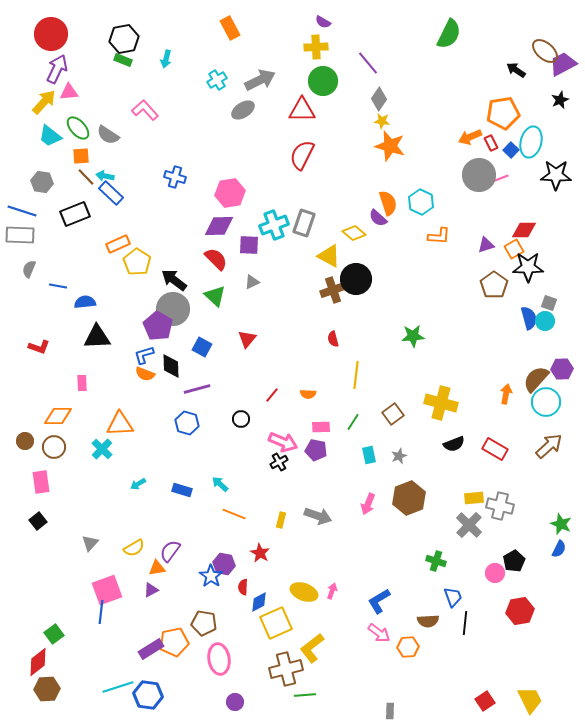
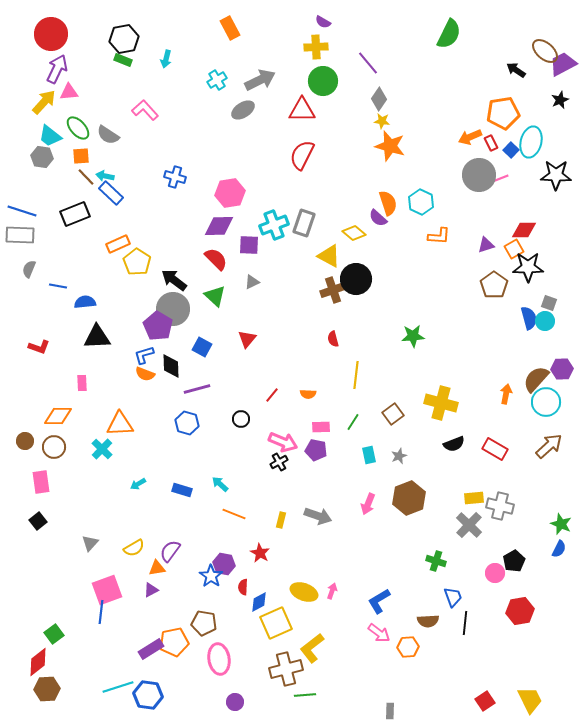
gray hexagon at (42, 182): moved 25 px up
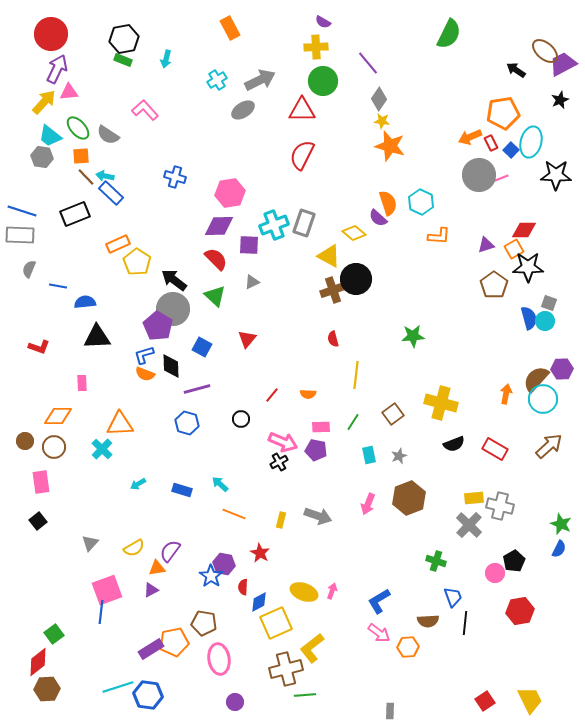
cyan circle at (546, 402): moved 3 px left, 3 px up
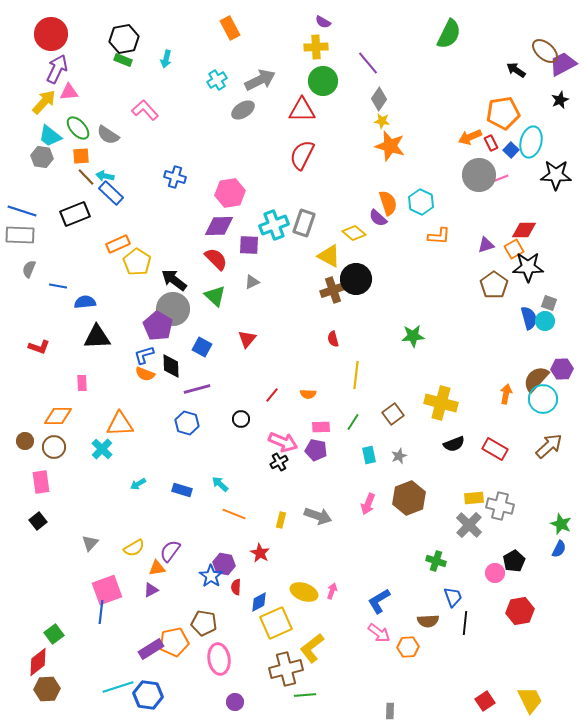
red semicircle at (243, 587): moved 7 px left
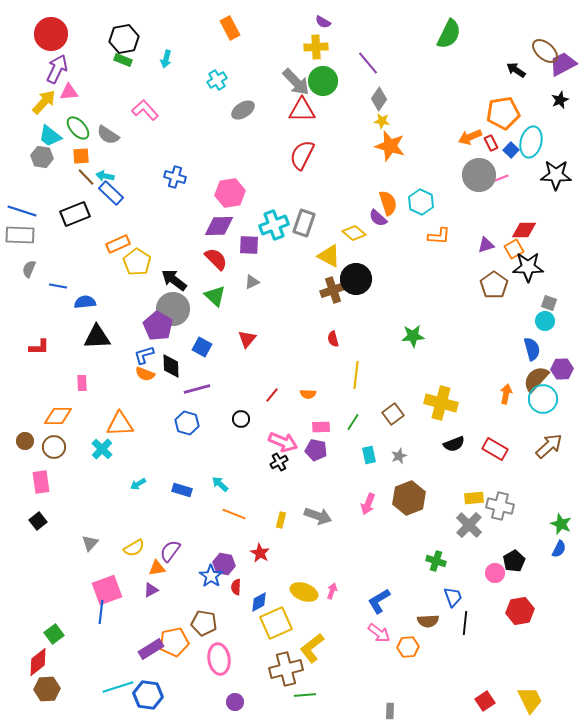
gray arrow at (260, 80): moved 36 px right, 2 px down; rotated 72 degrees clockwise
blue semicircle at (529, 318): moved 3 px right, 31 px down
red L-shape at (39, 347): rotated 20 degrees counterclockwise
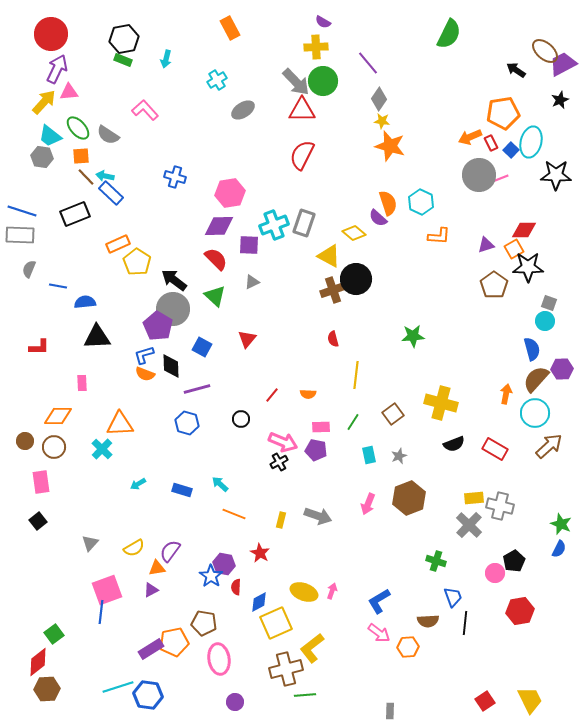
cyan circle at (543, 399): moved 8 px left, 14 px down
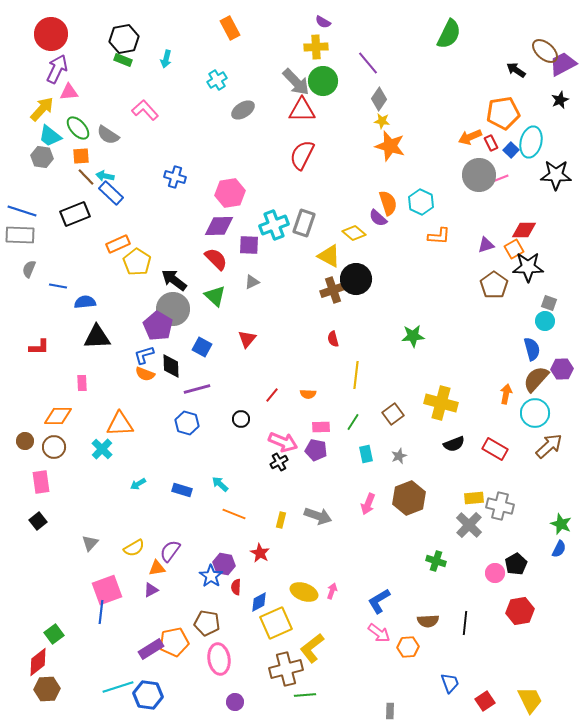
yellow arrow at (44, 102): moved 2 px left, 7 px down
cyan rectangle at (369, 455): moved 3 px left, 1 px up
black pentagon at (514, 561): moved 2 px right, 3 px down
blue trapezoid at (453, 597): moved 3 px left, 86 px down
brown pentagon at (204, 623): moved 3 px right
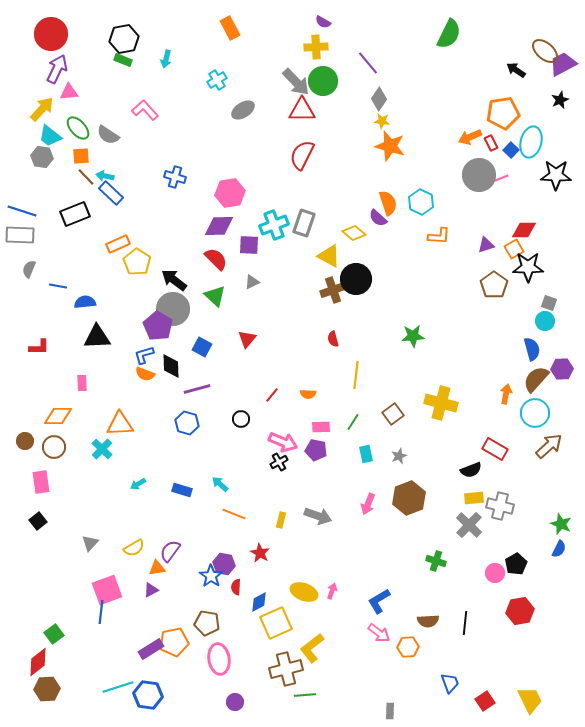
black semicircle at (454, 444): moved 17 px right, 26 px down
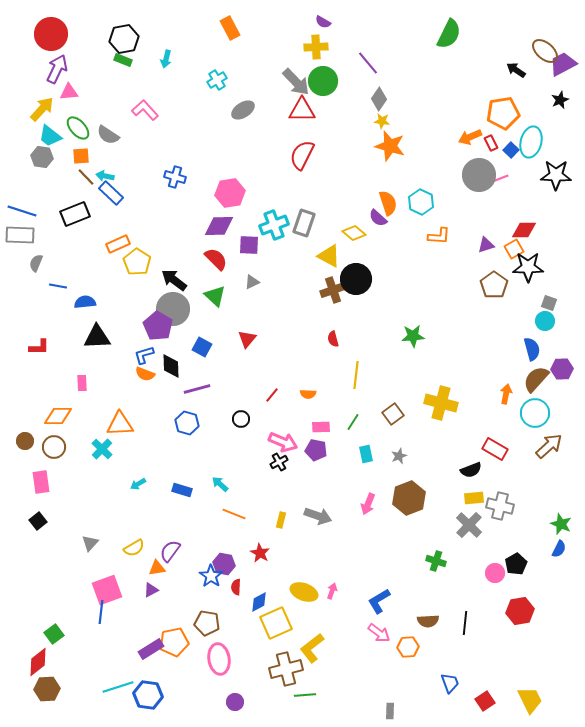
gray semicircle at (29, 269): moved 7 px right, 6 px up
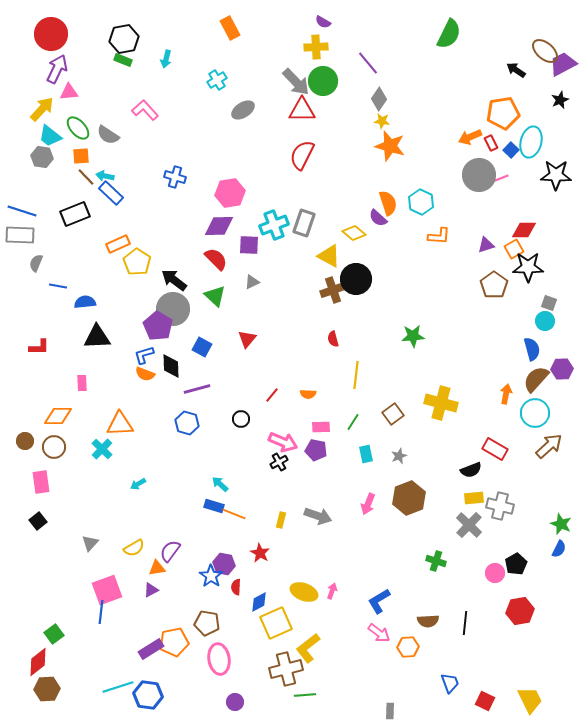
blue rectangle at (182, 490): moved 32 px right, 16 px down
yellow L-shape at (312, 648): moved 4 px left
red square at (485, 701): rotated 30 degrees counterclockwise
